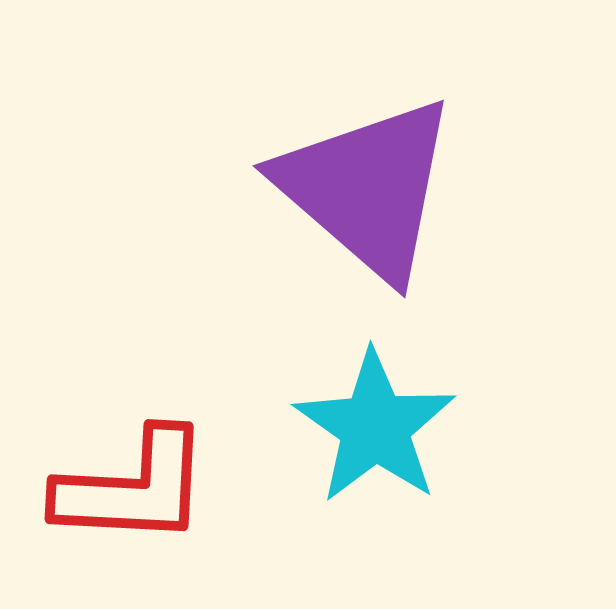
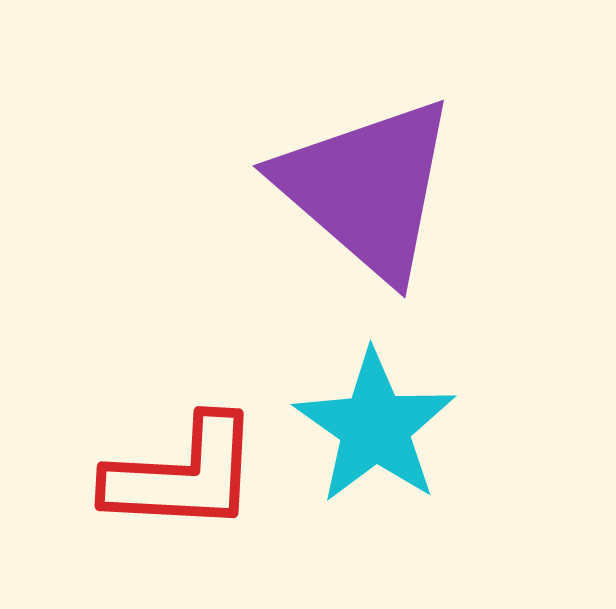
red L-shape: moved 50 px right, 13 px up
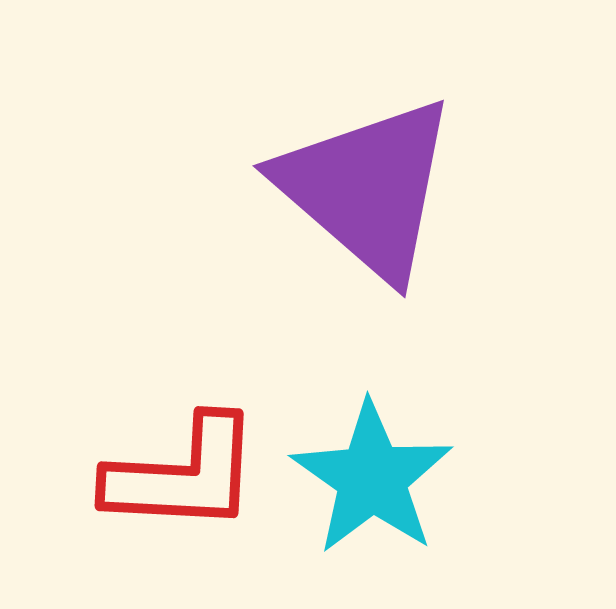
cyan star: moved 3 px left, 51 px down
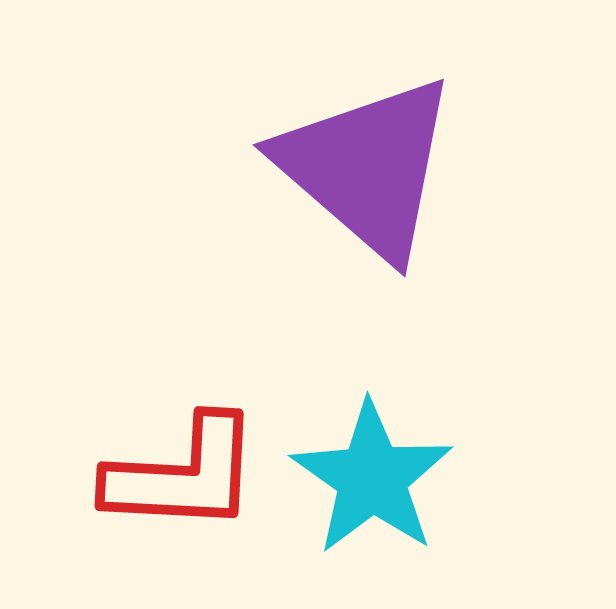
purple triangle: moved 21 px up
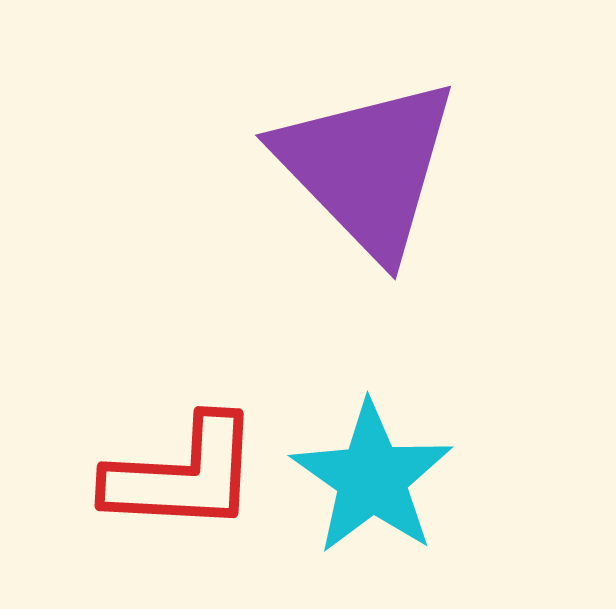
purple triangle: rotated 5 degrees clockwise
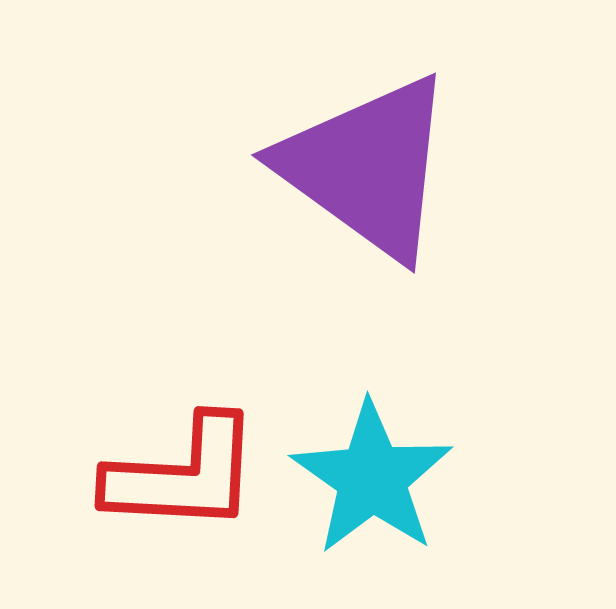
purple triangle: rotated 10 degrees counterclockwise
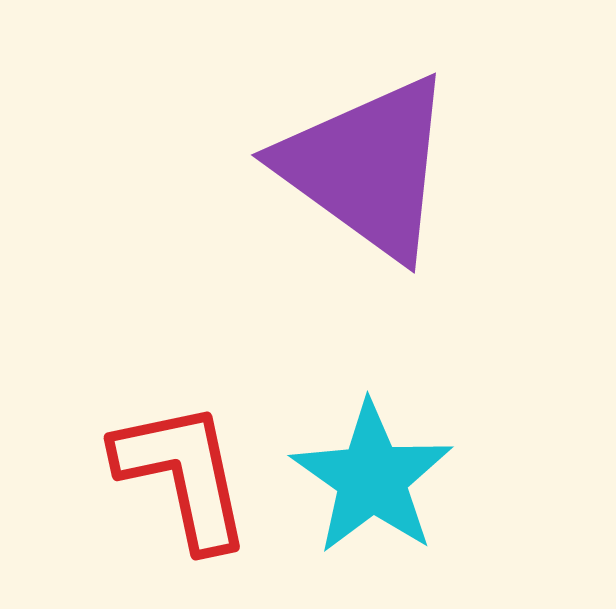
red L-shape: rotated 105 degrees counterclockwise
